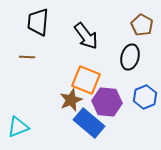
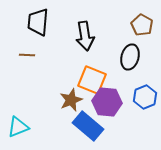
black arrow: moved 1 px left; rotated 28 degrees clockwise
brown line: moved 2 px up
orange square: moved 6 px right
blue rectangle: moved 1 px left, 3 px down
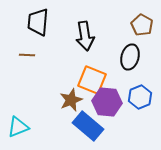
blue hexagon: moved 5 px left
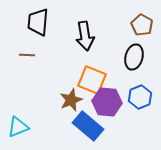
black ellipse: moved 4 px right
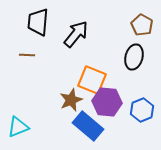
black arrow: moved 9 px left, 2 px up; rotated 132 degrees counterclockwise
blue hexagon: moved 2 px right, 13 px down
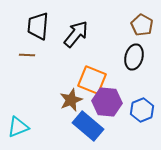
black trapezoid: moved 4 px down
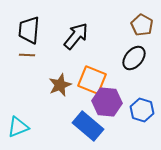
black trapezoid: moved 9 px left, 4 px down
black arrow: moved 2 px down
black ellipse: moved 1 px down; rotated 25 degrees clockwise
brown star: moved 11 px left, 15 px up
blue hexagon: rotated 20 degrees counterclockwise
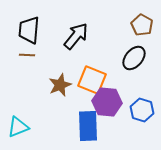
blue rectangle: rotated 48 degrees clockwise
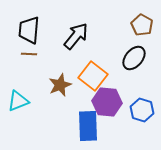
brown line: moved 2 px right, 1 px up
orange square: moved 1 px right, 4 px up; rotated 16 degrees clockwise
cyan triangle: moved 26 px up
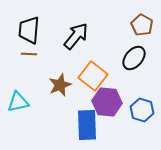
cyan triangle: moved 1 px down; rotated 10 degrees clockwise
blue rectangle: moved 1 px left, 1 px up
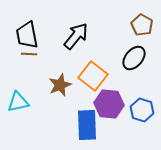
black trapezoid: moved 2 px left, 5 px down; rotated 16 degrees counterclockwise
purple hexagon: moved 2 px right, 2 px down
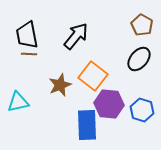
black ellipse: moved 5 px right, 1 px down
